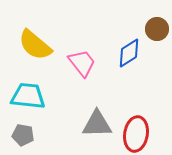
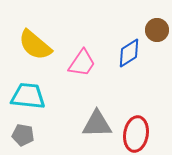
brown circle: moved 1 px down
pink trapezoid: rotated 72 degrees clockwise
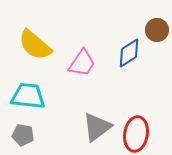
gray triangle: moved 3 px down; rotated 36 degrees counterclockwise
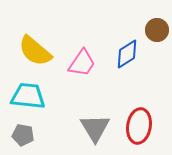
yellow semicircle: moved 6 px down
blue diamond: moved 2 px left, 1 px down
gray triangle: moved 2 px left, 1 px down; rotated 24 degrees counterclockwise
red ellipse: moved 3 px right, 8 px up
